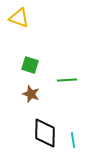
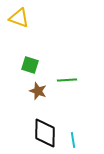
brown star: moved 7 px right, 3 px up
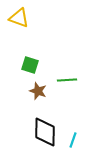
black diamond: moved 1 px up
cyan line: rotated 28 degrees clockwise
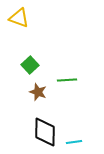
green square: rotated 30 degrees clockwise
brown star: moved 1 px down
cyan line: moved 1 px right, 2 px down; rotated 63 degrees clockwise
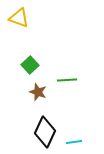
black diamond: rotated 24 degrees clockwise
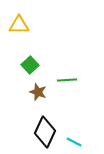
yellow triangle: moved 7 px down; rotated 20 degrees counterclockwise
cyan line: rotated 35 degrees clockwise
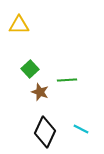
green square: moved 4 px down
brown star: moved 2 px right
cyan line: moved 7 px right, 13 px up
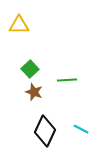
brown star: moved 6 px left
black diamond: moved 1 px up
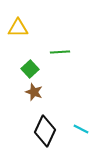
yellow triangle: moved 1 px left, 3 px down
green line: moved 7 px left, 28 px up
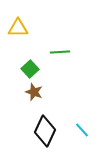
cyan line: moved 1 px right, 1 px down; rotated 21 degrees clockwise
